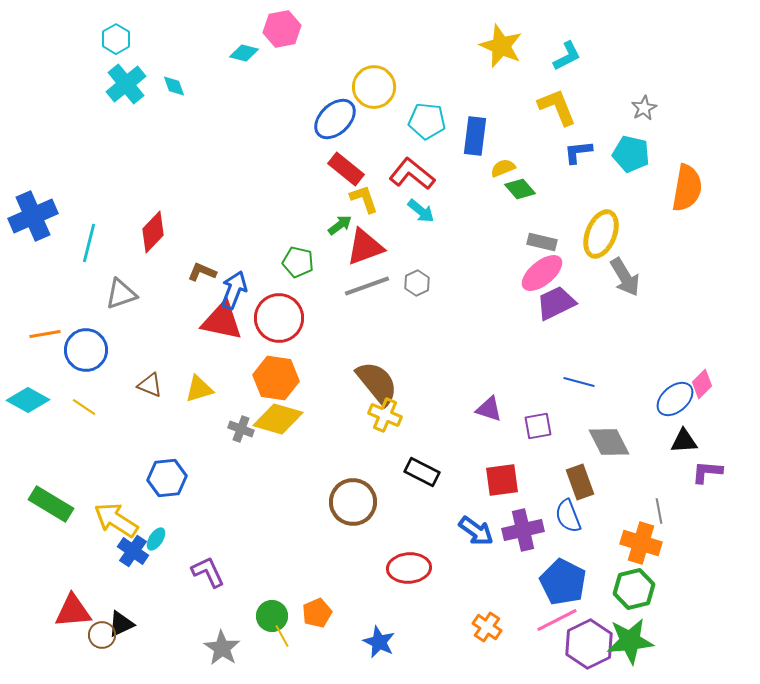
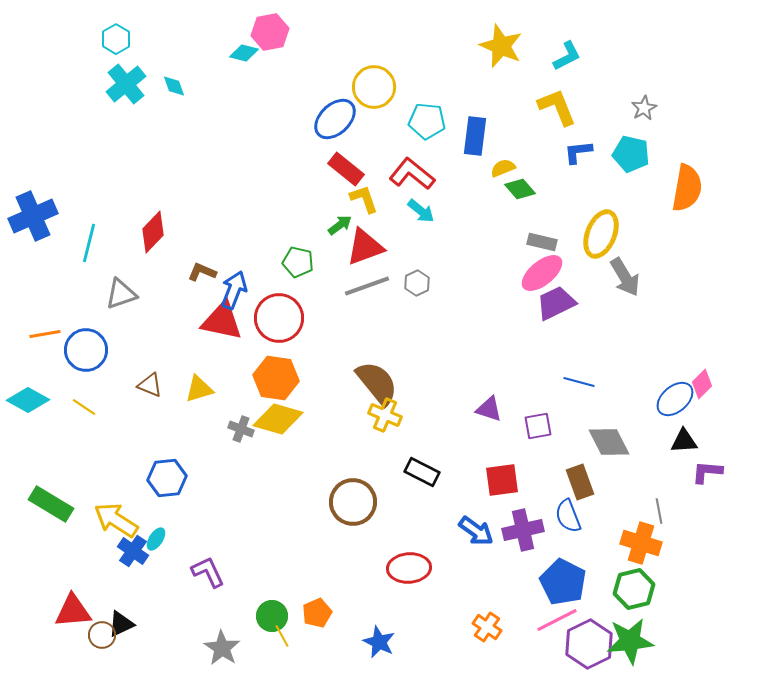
pink hexagon at (282, 29): moved 12 px left, 3 px down
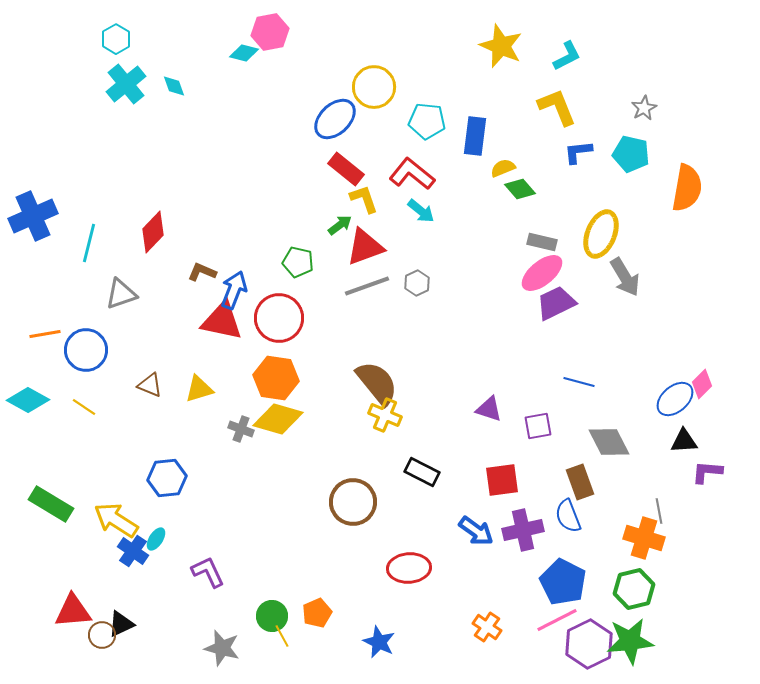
orange cross at (641, 543): moved 3 px right, 5 px up
gray star at (222, 648): rotated 18 degrees counterclockwise
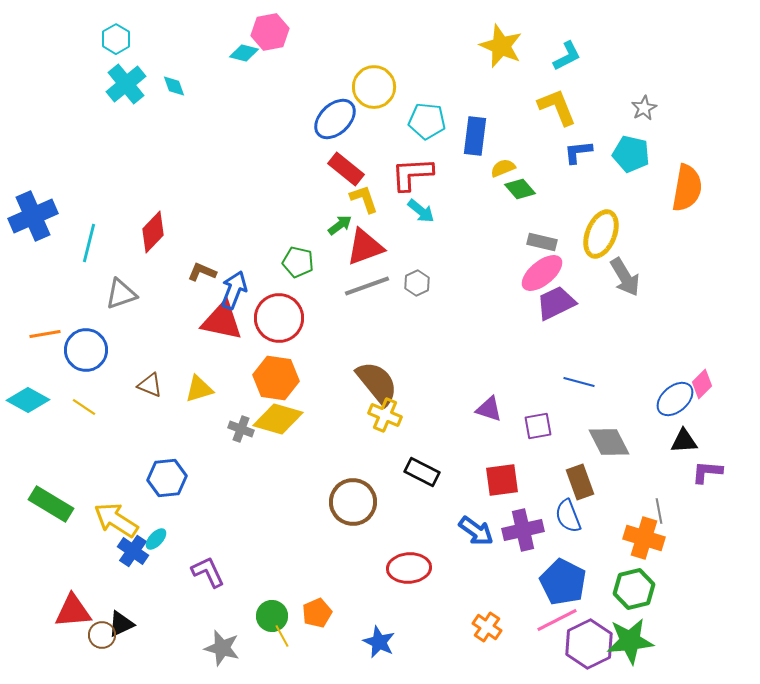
red L-shape at (412, 174): rotated 42 degrees counterclockwise
cyan ellipse at (156, 539): rotated 10 degrees clockwise
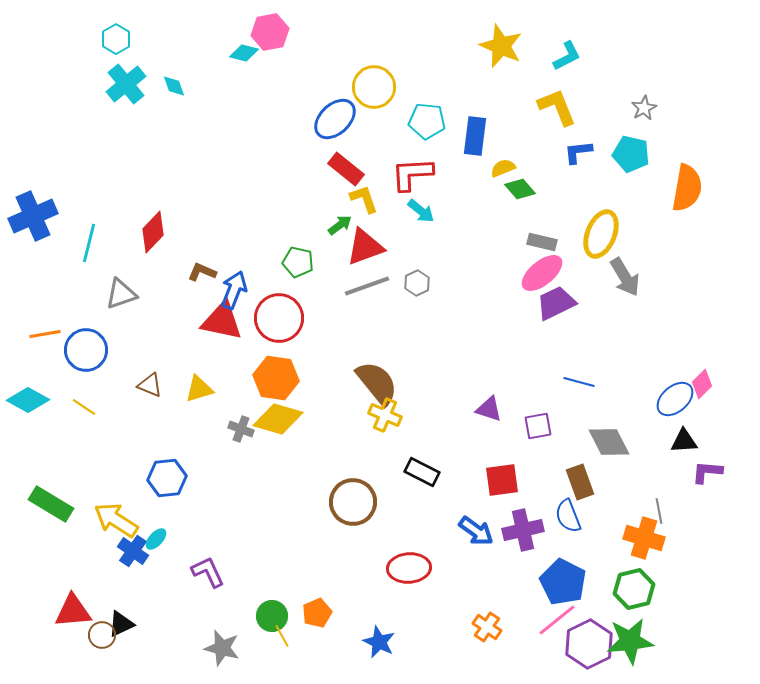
pink line at (557, 620): rotated 12 degrees counterclockwise
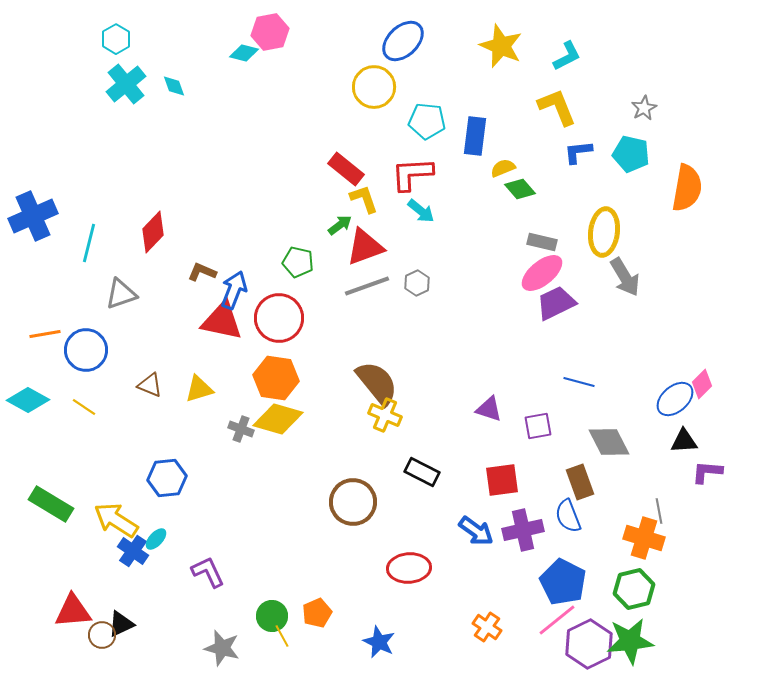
blue ellipse at (335, 119): moved 68 px right, 78 px up
yellow ellipse at (601, 234): moved 3 px right, 2 px up; rotated 15 degrees counterclockwise
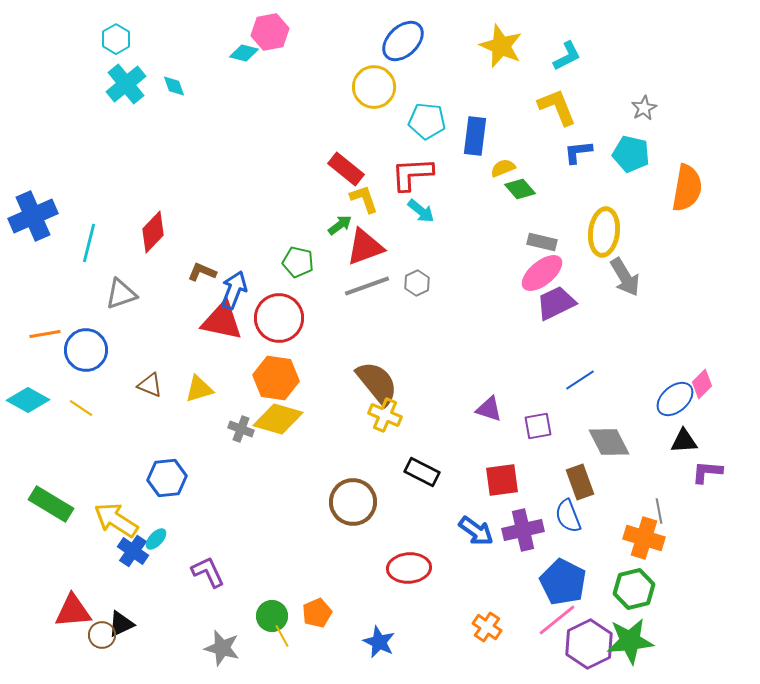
blue line at (579, 382): moved 1 px right, 2 px up; rotated 48 degrees counterclockwise
yellow line at (84, 407): moved 3 px left, 1 px down
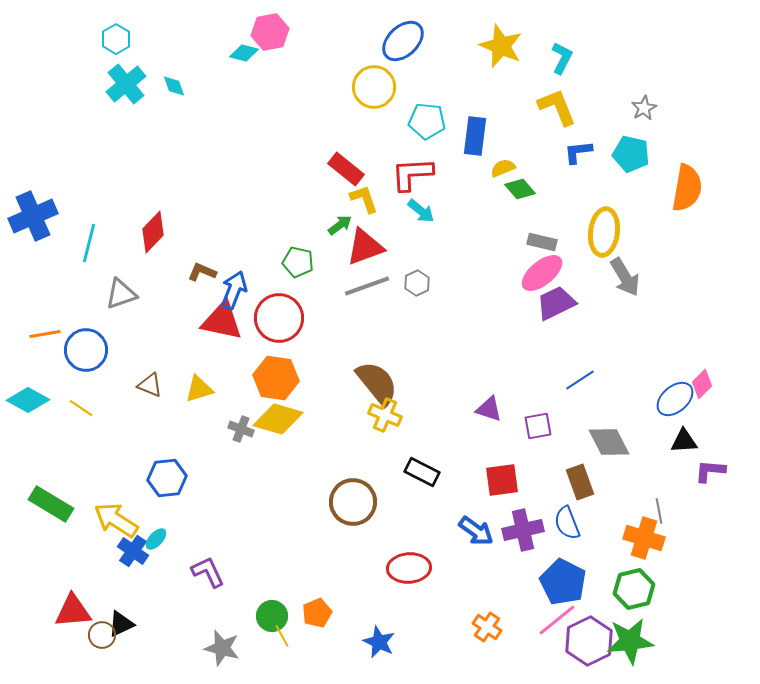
cyan L-shape at (567, 56): moved 5 px left, 2 px down; rotated 36 degrees counterclockwise
purple L-shape at (707, 472): moved 3 px right, 1 px up
blue semicircle at (568, 516): moved 1 px left, 7 px down
purple hexagon at (589, 644): moved 3 px up
